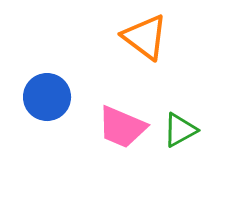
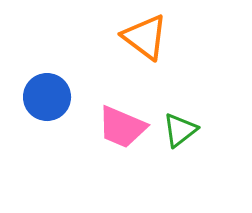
green triangle: rotated 9 degrees counterclockwise
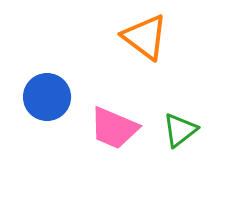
pink trapezoid: moved 8 px left, 1 px down
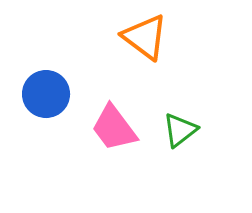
blue circle: moved 1 px left, 3 px up
pink trapezoid: rotated 30 degrees clockwise
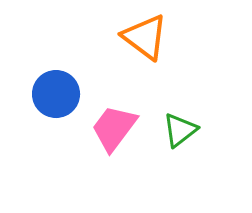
blue circle: moved 10 px right
pink trapezoid: rotated 74 degrees clockwise
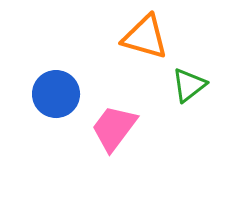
orange triangle: rotated 21 degrees counterclockwise
green triangle: moved 9 px right, 45 px up
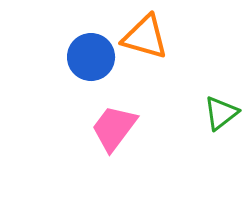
green triangle: moved 32 px right, 28 px down
blue circle: moved 35 px right, 37 px up
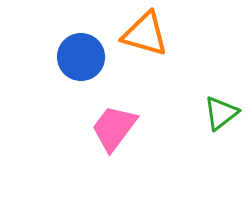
orange triangle: moved 3 px up
blue circle: moved 10 px left
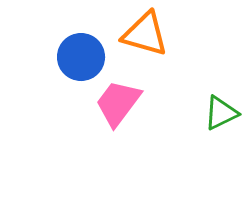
green triangle: rotated 12 degrees clockwise
pink trapezoid: moved 4 px right, 25 px up
